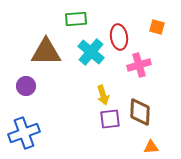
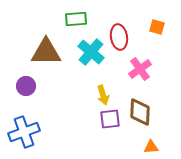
pink cross: moved 1 px right, 4 px down; rotated 20 degrees counterclockwise
blue cross: moved 1 px up
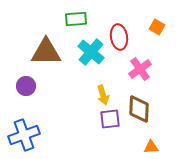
orange square: rotated 14 degrees clockwise
brown diamond: moved 1 px left, 3 px up
blue cross: moved 3 px down
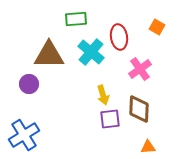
brown triangle: moved 3 px right, 3 px down
purple circle: moved 3 px right, 2 px up
blue cross: rotated 12 degrees counterclockwise
orange triangle: moved 3 px left
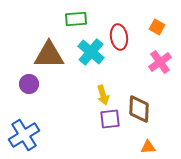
pink cross: moved 20 px right, 7 px up
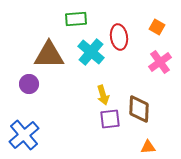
blue cross: rotated 8 degrees counterclockwise
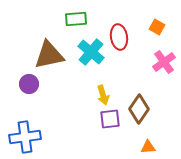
brown triangle: rotated 12 degrees counterclockwise
pink cross: moved 4 px right
brown diamond: rotated 32 degrees clockwise
blue cross: moved 1 px right, 2 px down; rotated 32 degrees clockwise
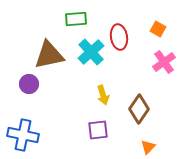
orange square: moved 1 px right, 2 px down
cyan cross: rotated 8 degrees clockwise
purple square: moved 12 px left, 11 px down
blue cross: moved 2 px left, 2 px up; rotated 20 degrees clockwise
orange triangle: rotated 42 degrees counterclockwise
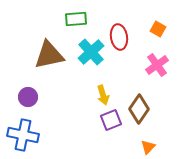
pink cross: moved 7 px left, 3 px down
purple circle: moved 1 px left, 13 px down
purple square: moved 13 px right, 10 px up; rotated 15 degrees counterclockwise
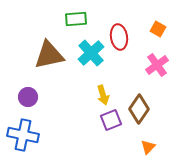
cyan cross: moved 1 px down
